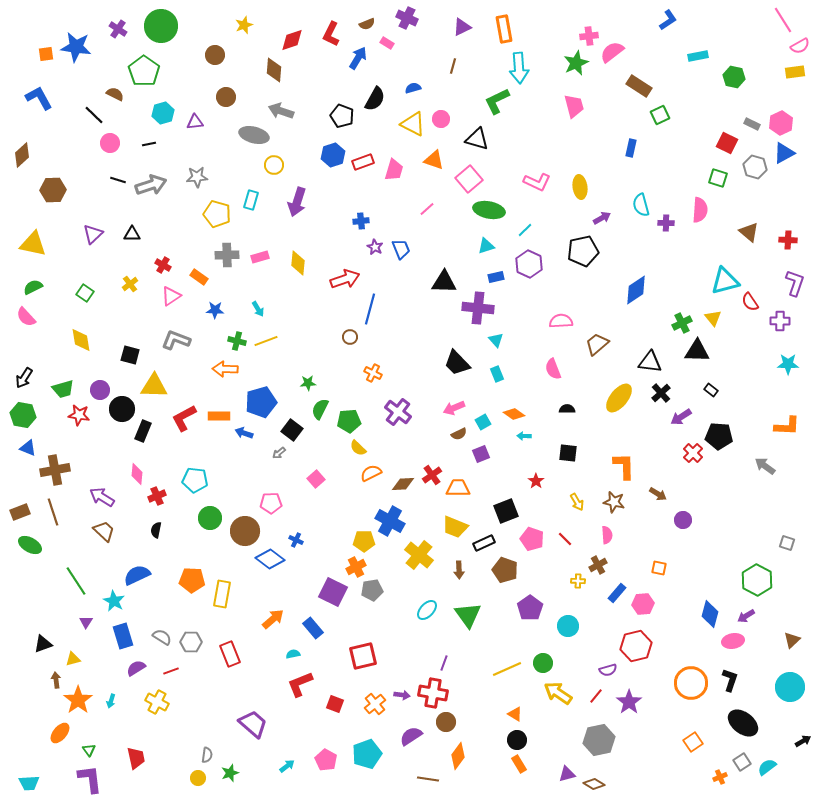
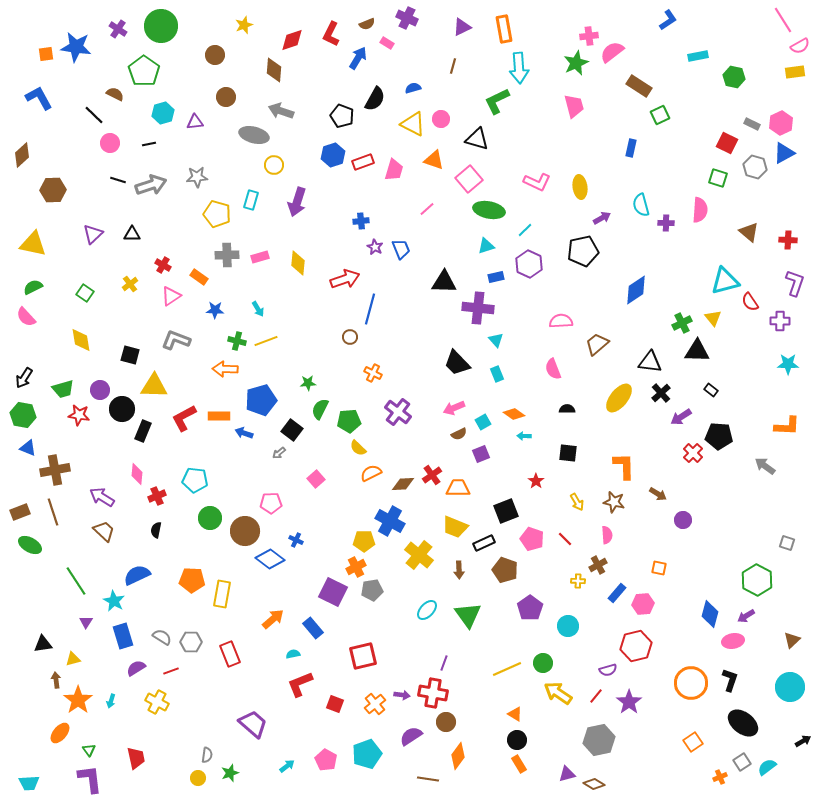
blue pentagon at (261, 402): moved 2 px up
black triangle at (43, 644): rotated 12 degrees clockwise
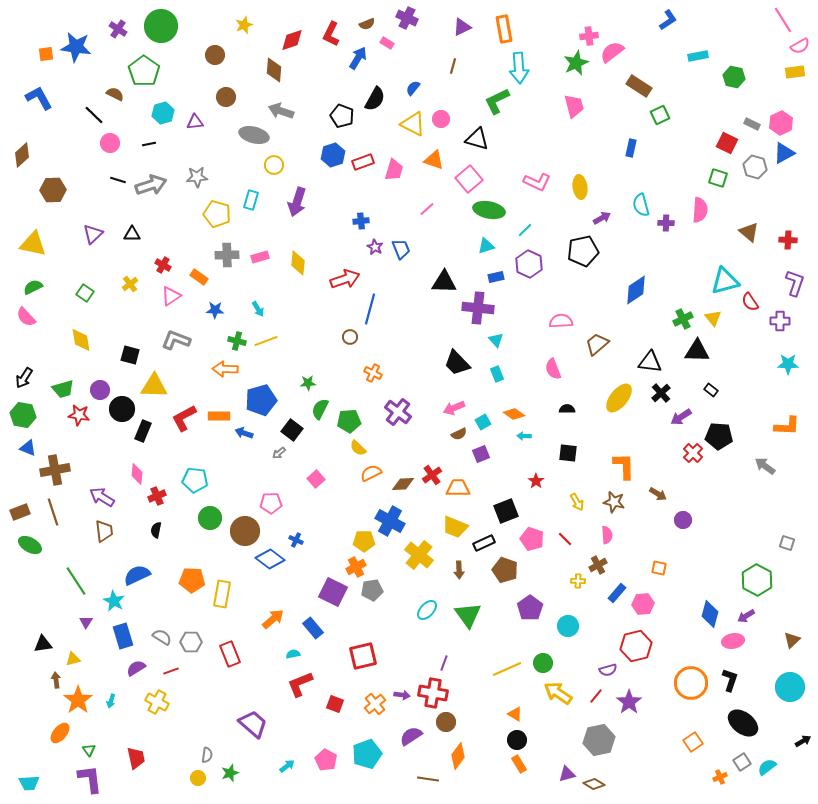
blue semicircle at (413, 88): rotated 35 degrees counterclockwise
green cross at (682, 323): moved 1 px right, 4 px up
brown trapezoid at (104, 531): rotated 40 degrees clockwise
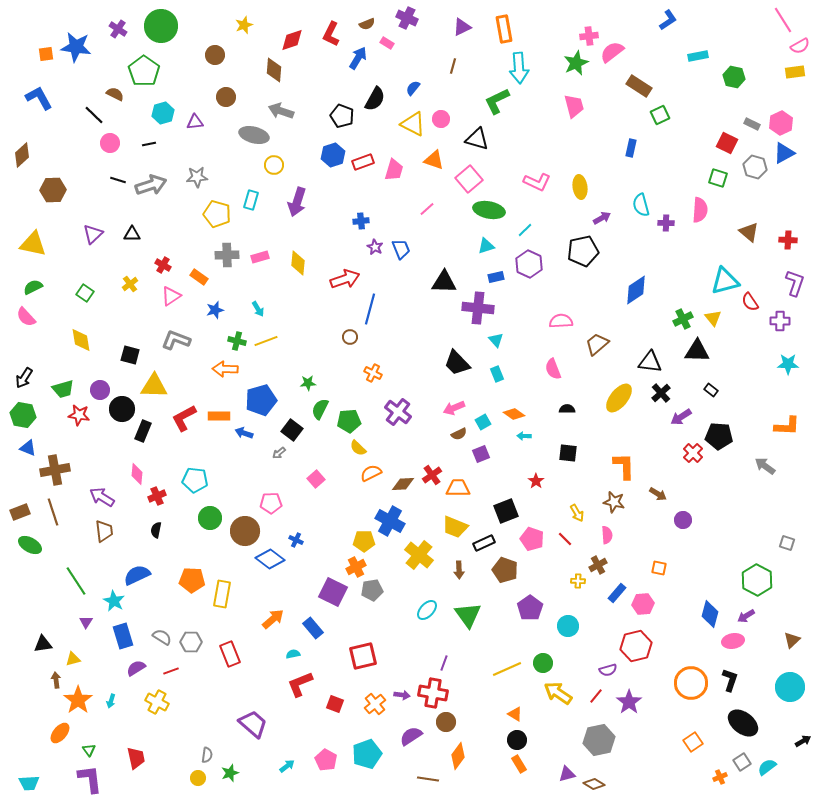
blue star at (215, 310): rotated 18 degrees counterclockwise
yellow arrow at (577, 502): moved 11 px down
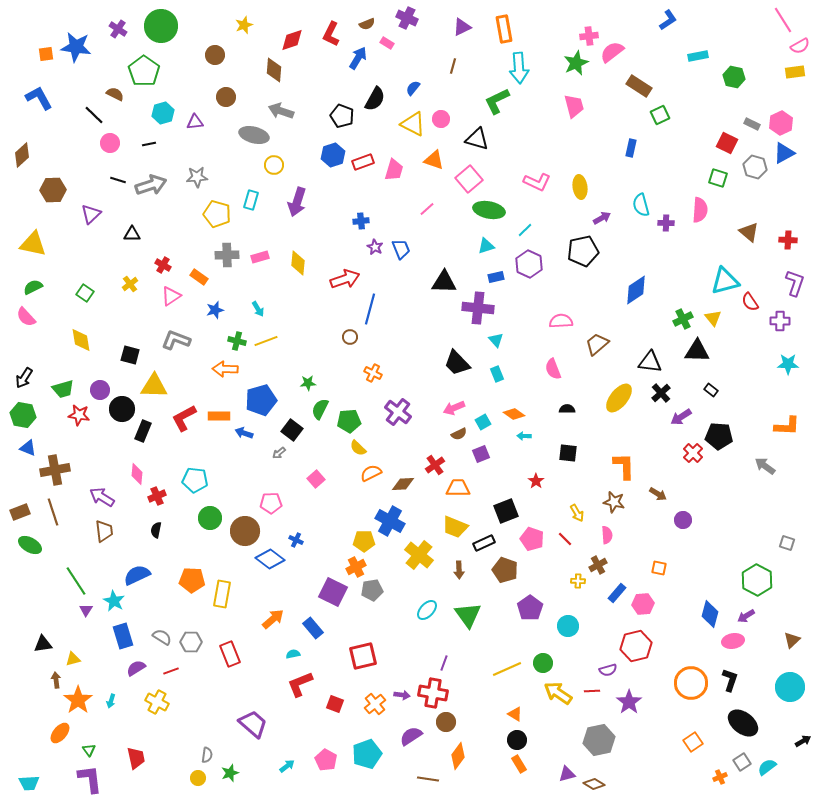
purple triangle at (93, 234): moved 2 px left, 20 px up
red cross at (432, 475): moved 3 px right, 10 px up
purple triangle at (86, 622): moved 12 px up
red line at (596, 696): moved 4 px left, 5 px up; rotated 49 degrees clockwise
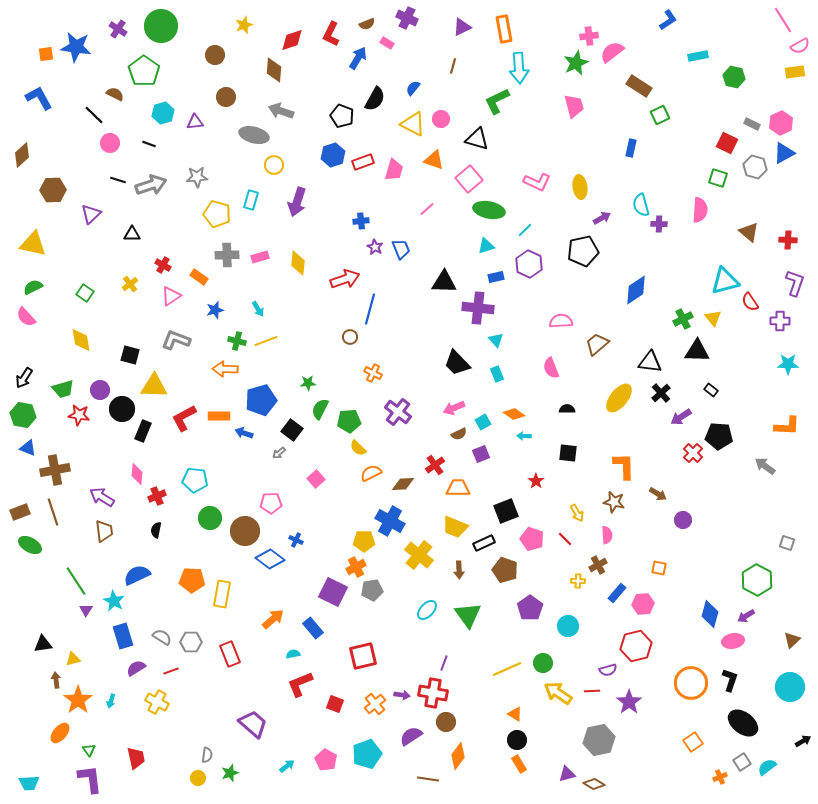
black line at (149, 144): rotated 32 degrees clockwise
purple cross at (666, 223): moved 7 px left, 1 px down
pink semicircle at (553, 369): moved 2 px left, 1 px up
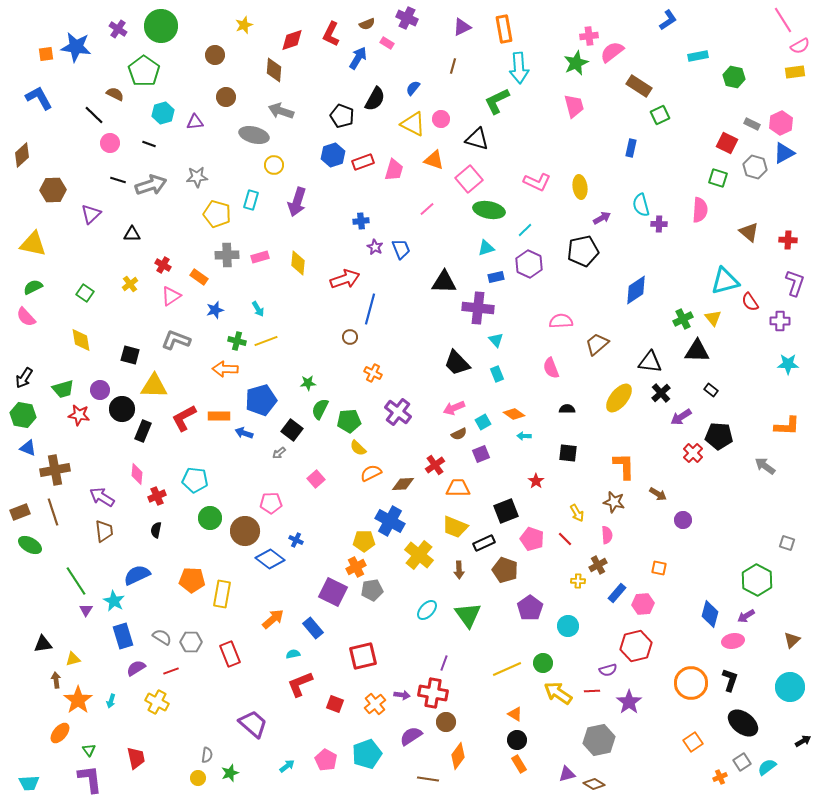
cyan triangle at (486, 246): moved 2 px down
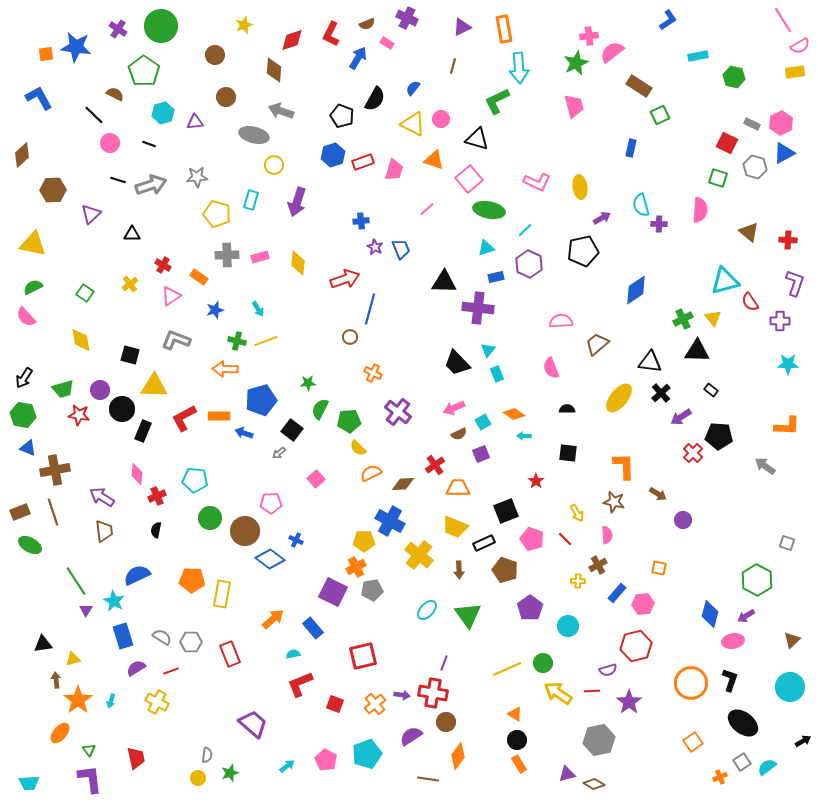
cyan triangle at (496, 340): moved 8 px left, 10 px down; rotated 21 degrees clockwise
